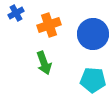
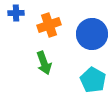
blue cross: rotated 28 degrees clockwise
blue circle: moved 1 px left
cyan pentagon: rotated 25 degrees clockwise
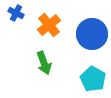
blue cross: rotated 28 degrees clockwise
orange cross: rotated 20 degrees counterclockwise
cyan pentagon: moved 1 px up
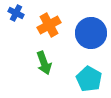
orange cross: rotated 10 degrees clockwise
blue circle: moved 1 px left, 1 px up
cyan pentagon: moved 4 px left
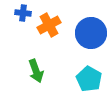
blue cross: moved 7 px right; rotated 21 degrees counterclockwise
green arrow: moved 8 px left, 8 px down
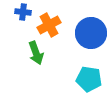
blue cross: moved 1 px up
green arrow: moved 18 px up
cyan pentagon: rotated 20 degrees counterclockwise
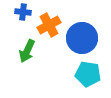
blue circle: moved 9 px left, 5 px down
green arrow: moved 9 px left, 2 px up; rotated 45 degrees clockwise
cyan pentagon: moved 1 px left, 5 px up
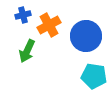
blue cross: moved 3 px down; rotated 21 degrees counterclockwise
blue circle: moved 4 px right, 2 px up
cyan pentagon: moved 6 px right, 2 px down
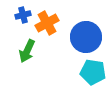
orange cross: moved 2 px left, 2 px up
blue circle: moved 1 px down
cyan pentagon: moved 1 px left, 4 px up
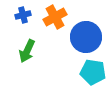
orange cross: moved 8 px right, 6 px up
